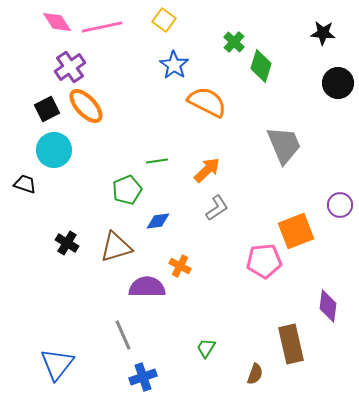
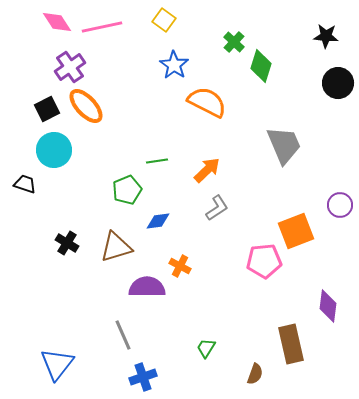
black star: moved 3 px right, 3 px down
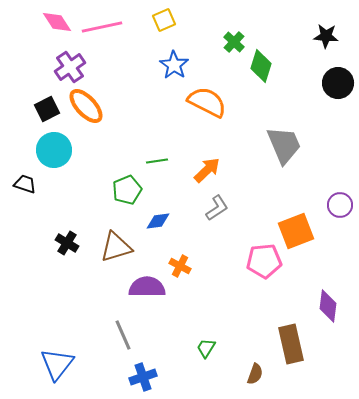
yellow square: rotated 30 degrees clockwise
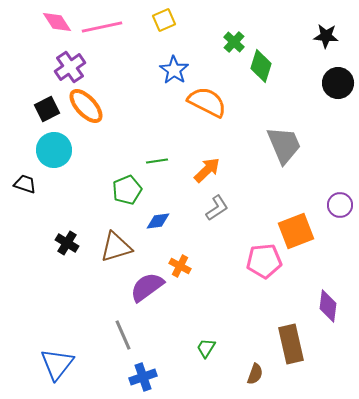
blue star: moved 5 px down
purple semicircle: rotated 36 degrees counterclockwise
